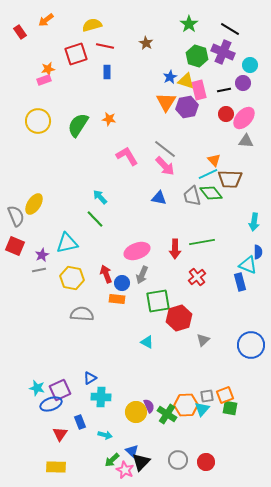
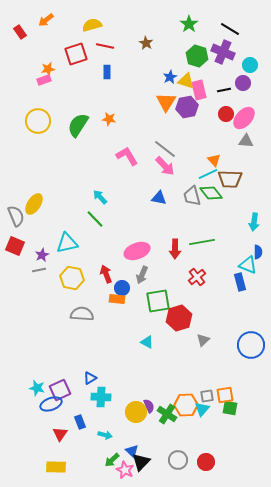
blue circle at (122, 283): moved 5 px down
orange square at (225, 395): rotated 12 degrees clockwise
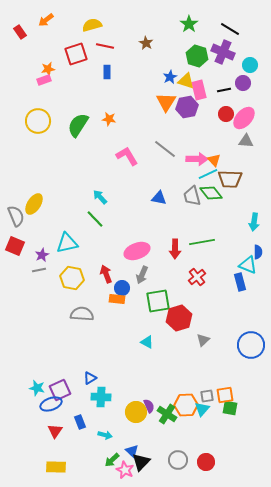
pink arrow at (165, 166): moved 32 px right, 7 px up; rotated 45 degrees counterclockwise
red triangle at (60, 434): moved 5 px left, 3 px up
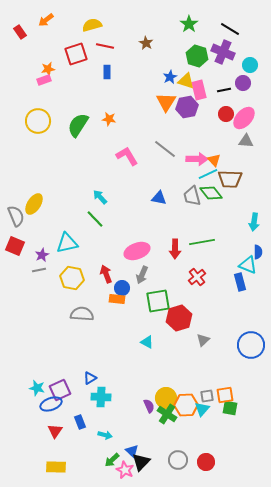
yellow circle at (136, 412): moved 30 px right, 14 px up
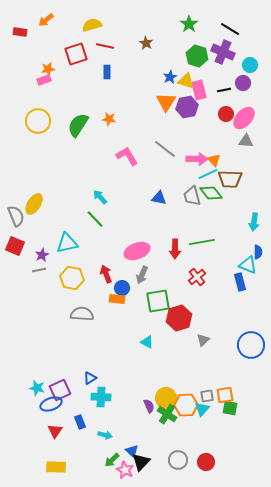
red rectangle at (20, 32): rotated 48 degrees counterclockwise
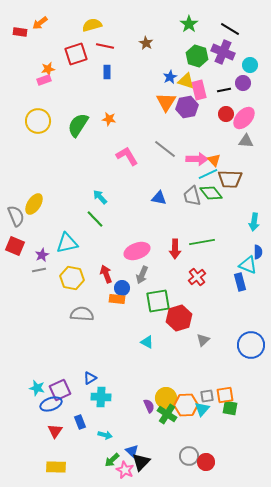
orange arrow at (46, 20): moved 6 px left, 3 px down
gray circle at (178, 460): moved 11 px right, 4 px up
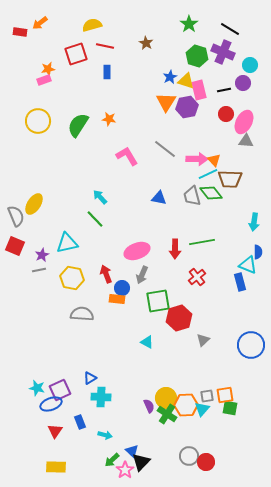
pink ellipse at (244, 118): moved 4 px down; rotated 15 degrees counterclockwise
pink star at (125, 470): rotated 12 degrees clockwise
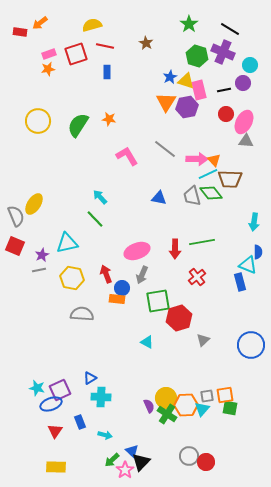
pink rectangle at (44, 80): moved 5 px right, 26 px up
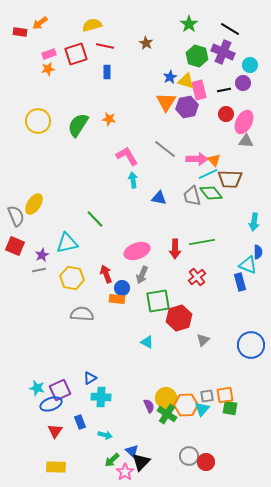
cyan arrow at (100, 197): moved 33 px right, 17 px up; rotated 35 degrees clockwise
pink star at (125, 470): moved 2 px down
